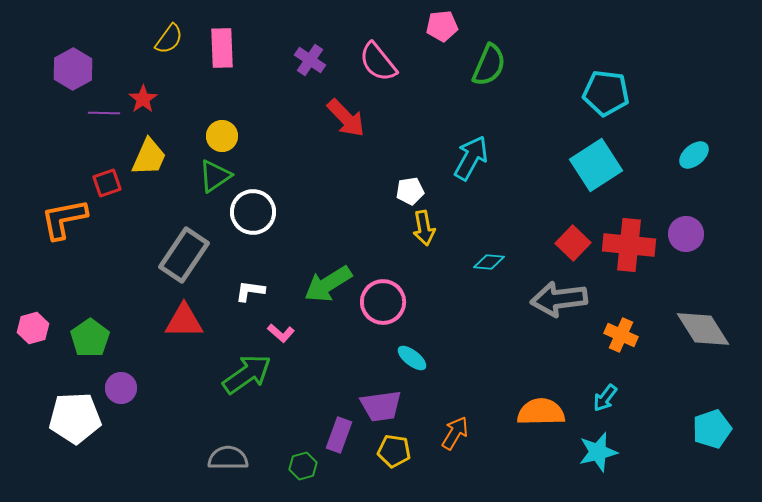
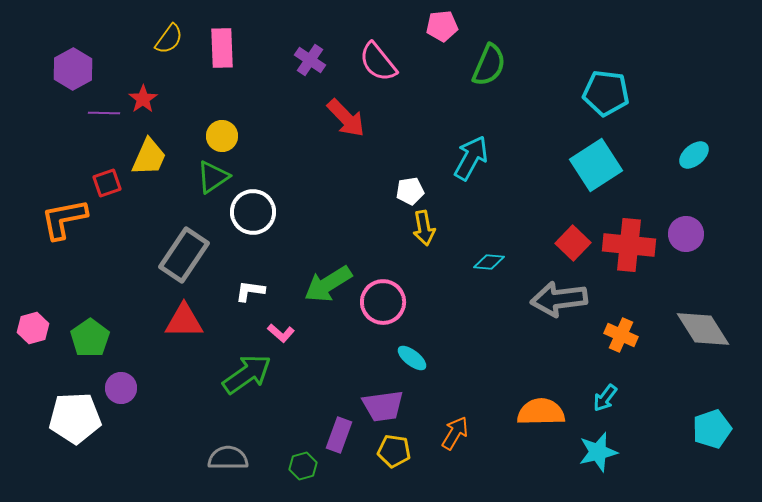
green triangle at (215, 176): moved 2 px left, 1 px down
purple trapezoid at (381, 406): moved 2 px right
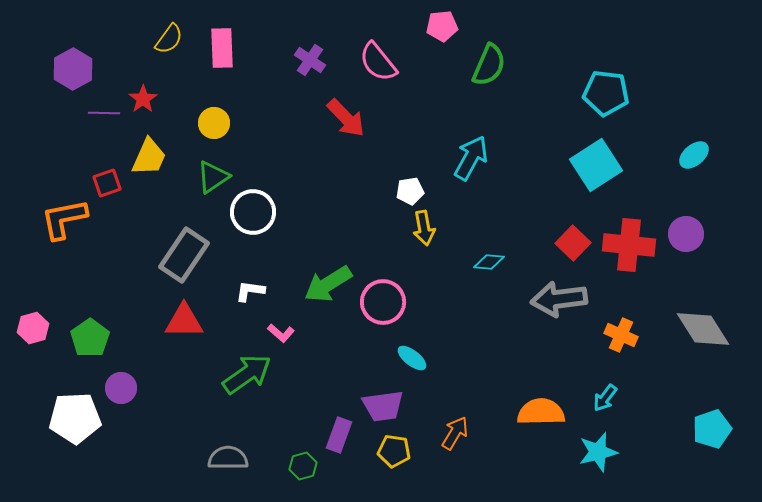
yellow circle at (222, 136): moved 8 px left, 13 px up
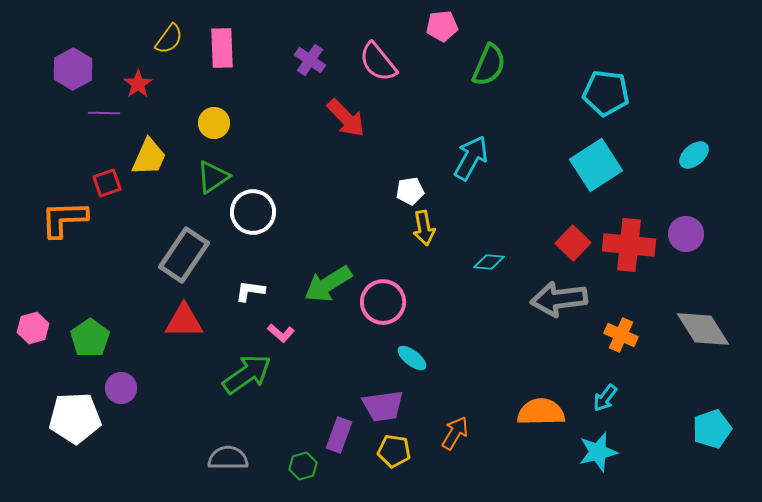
red star at (143, 99): moved 5 px left, 15 px up
orange L-shape at (64, 219): rotated 9 degrees clockwise
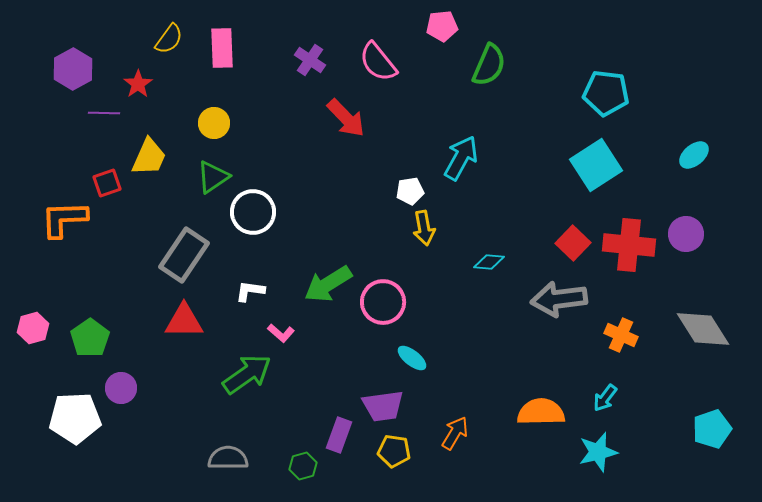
cyan arrow at (471, 158): moved 10 px left
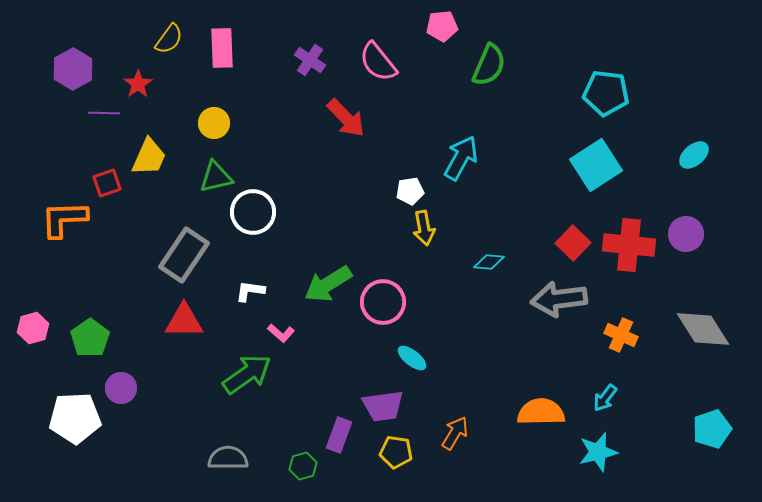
green triangle at (213, 177): moved 3 px right; rotated 21 degrees clockwise
yellow pentagon at (394, 451): moved 2 px right, 1 px down
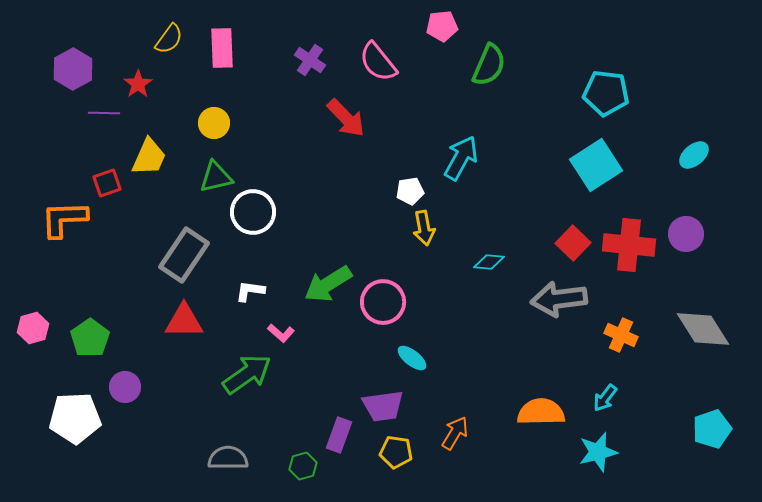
purple circle at (121, 388): moved 4 px right, 1 px up
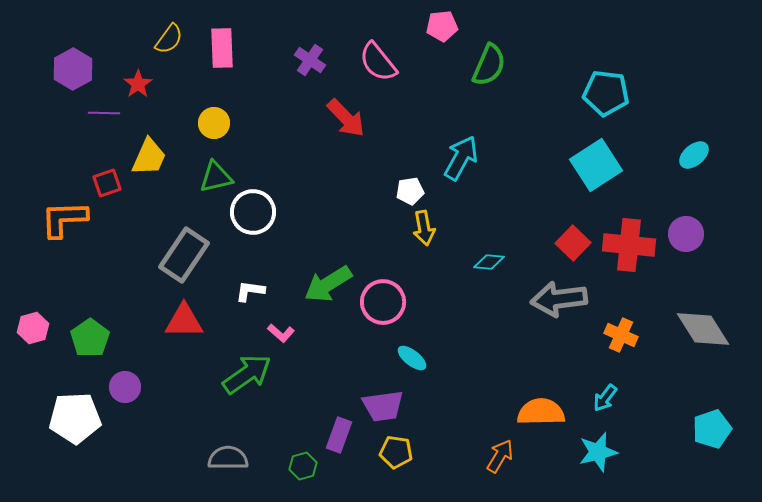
orange arrow at (455, 433): moved 45 px right, 23 px down
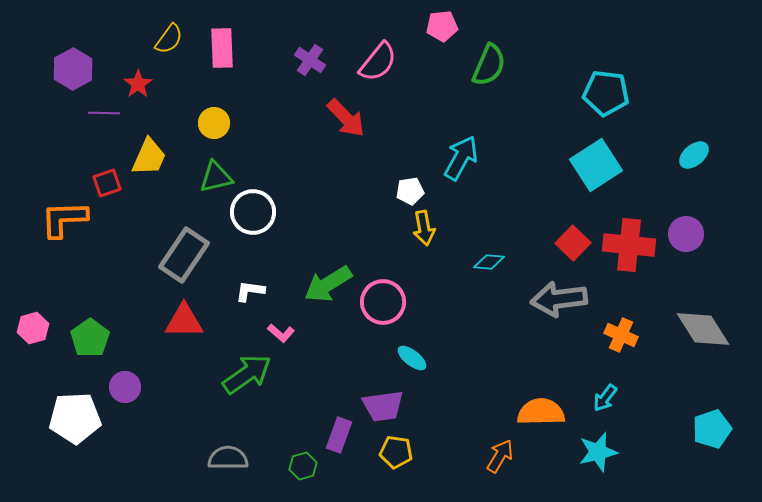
pink semicircle at (378, 62): rotated 102 degrees counterclockwise
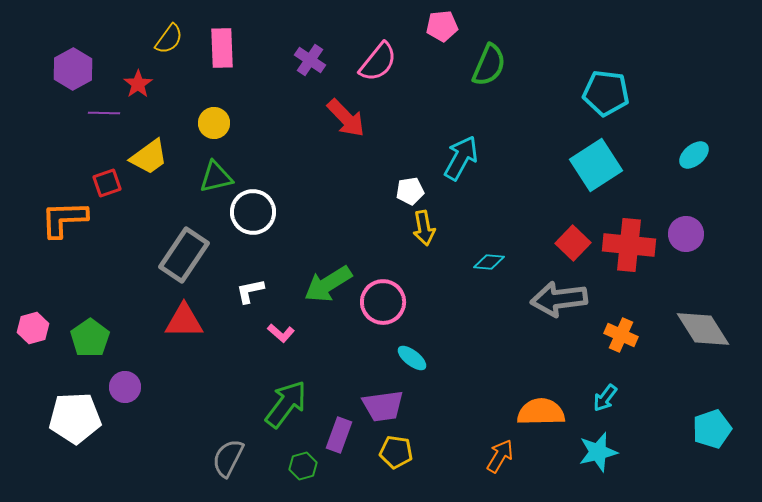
yellow trapezoid at (149, 157): rotated 30 degrees clockwise
white L-shape at (250, 291): rotated 20 degrees counterclockwise
green arrow at (247, 374): moved 39 px right, 30 px down; rotated 18 degrees counterclockwise
gray semicircle at (228, 458): rotated 63 degrees counterclockwise
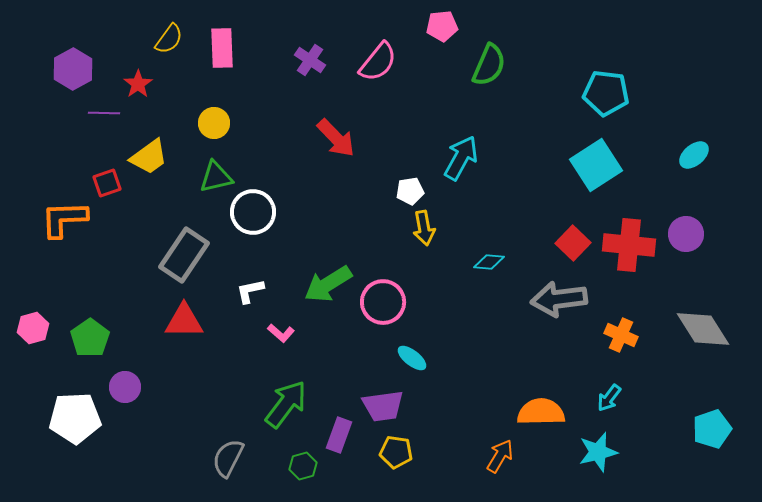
red arrow at (346, 118): moved 10 px left, 20 px down
cyan arrow at (605, 398): moved 4 px right
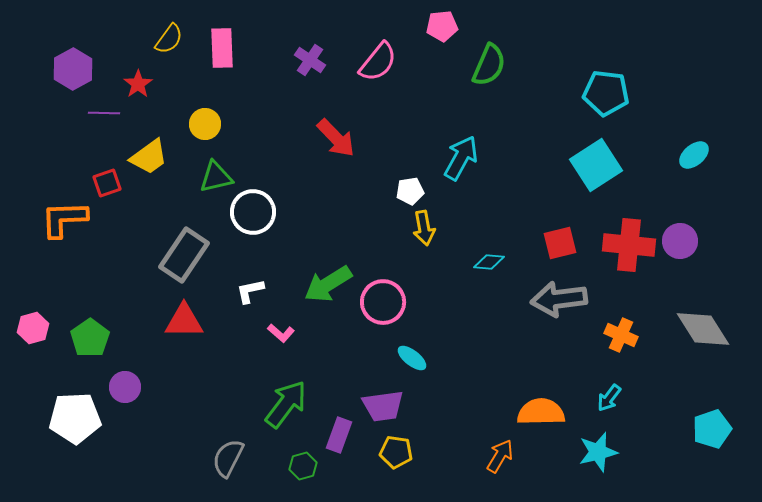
yellow circle at (214, 123): moved 9 px left, 1 px down
purple circle at (686, 234): moved 6 px left, 7 px down
red square at (573, 243): moved 13 px left; rotated 32 degrees clockwise
